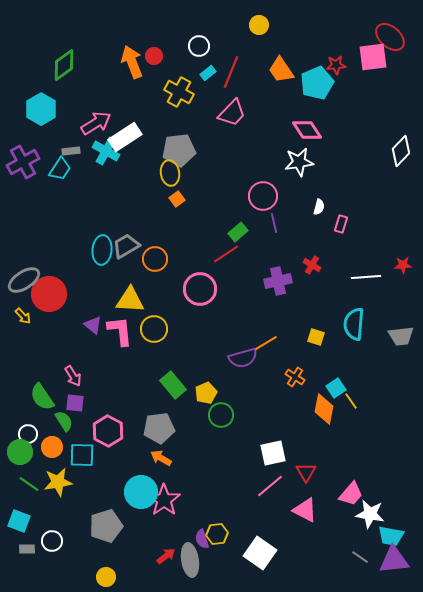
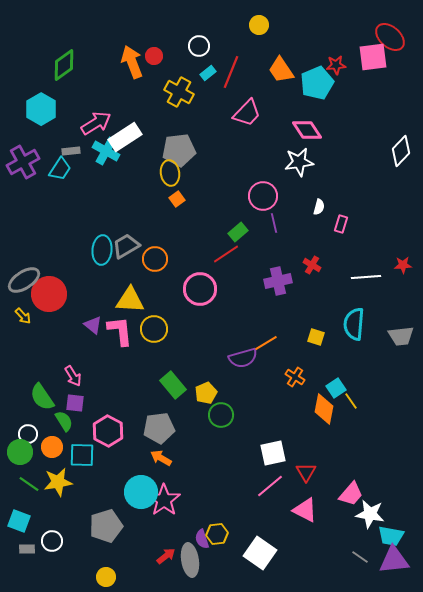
pink trapezoid at (232, 113): moved 15 px right
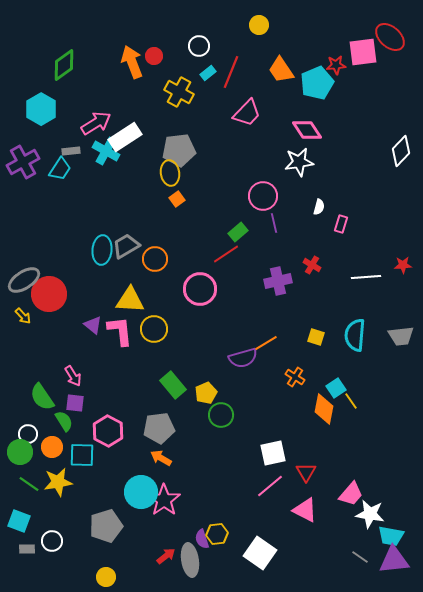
pink square at (373, 57): moved 10 px left, 5 px up
cyan semicircle at (354, 324): moved 1 px right, 11 px down
